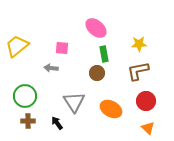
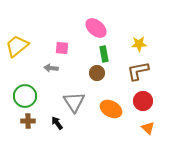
red circle: moved 3 px left
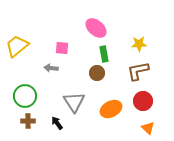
orange ellipse: rotated 55 degrees counterclockwise
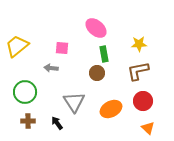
green circle: moved 4 px up
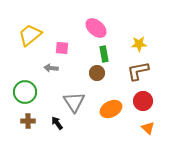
yellow trapezoid: moved 13 px right, 11 px up
